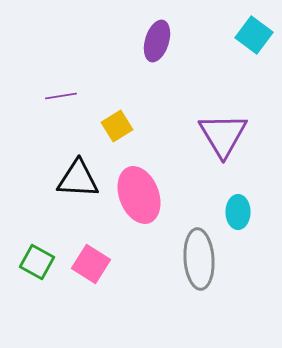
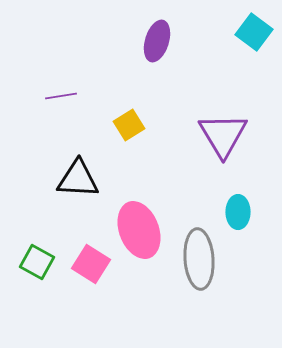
cyan square: moved 3 px up
yellow square: moved 12 px right, 1 px up
pink ellipse: moved 35 px down
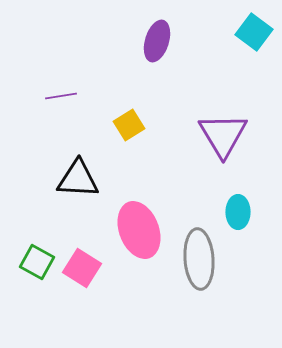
pink square: moved 9 px left, 4 px down
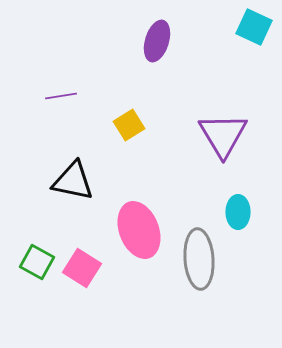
cyan square: moved 5 px up; rotated 12 degrees counterclockwise
black triangle: moved 5 px left, 2 px down; rotated 9 degrees clockwise
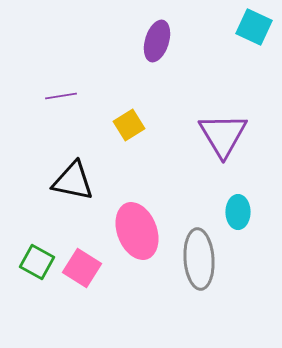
pink ellipse: moved 2 px left, 1 px down
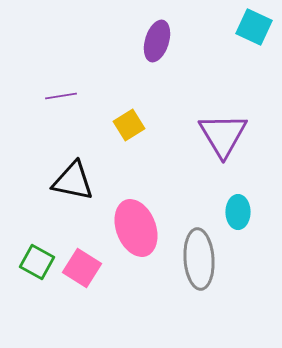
pink ellipse: moved 1 px left, 3 px up
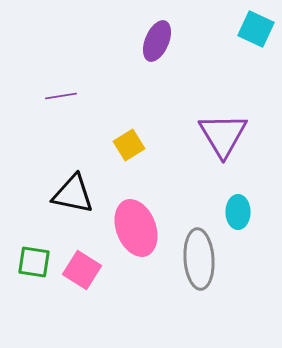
cyan square: moved 2 px right, 2 px down
purple ellipse: rotated 6 degrees clockwise
yellow square: moved 20 px down
black triangle: moved 13 px down
green square: moved 3 px left; rotated 20 degrees counterclockwise
pink square: moved 2 px down
